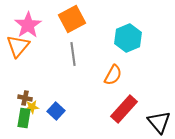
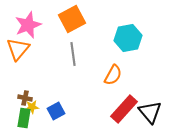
pink star: rotated 12 degrees clockwise
cyan hexagon: rotated 12 degrees clockwise
orange triangle: moved 3 px down
blue square: rotated 18 degrees clockwise
black triangle: moved 9 px left, 10 px up
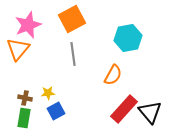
yellow star: moved 16 px right, 14 px up
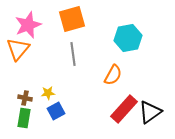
orange square: rotated 12 degrees clockwise
black triangle: rotated 35 degrees clockwise
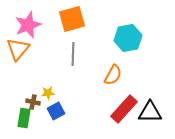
gray line: rotated 10 degrees clockwise
brown cross: moved 8 px right, 4 px down
black triangle: rotated 35 degrees clockwise
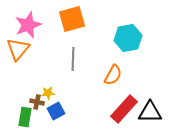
gray line: moved 5 px down
brown cross: moved 4 px right
green rectangle: moved 1 px right, 1 px up
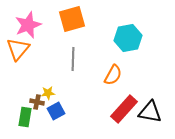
black triangle: rotated 10 degrees clockwise
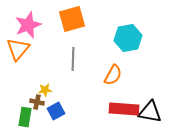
yellow star: moved 3 px left, 3 px up
red rectangle: rotated 52 degrees clockwise
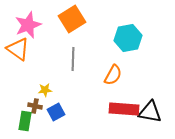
orange square: rotated 16 degrees counterclockwise
orange triangle: rotated 35 degrees counterclockwise
brown cross: moved 2 px left, 4 px down
blue square: moved 1 px down
green rectangle: moved 4 px down
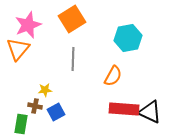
orange triangle: rotated 35 degrees clockwise
orange semicircle: moved 1 px down
black triangle: rotated 15 degrees clockwise
green rectangle: moved 4 px left, 3 px down
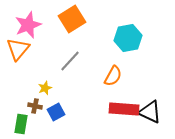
gray line: moved 3 px left, 2 px down; rotated 40 degrees clockwise
yellow star: moved 2 px up; rotated 16 degrees counterclockwise
